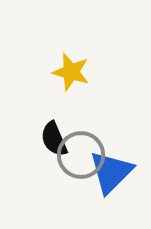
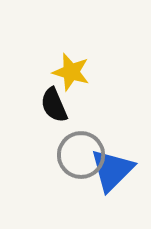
black semicircle: moved 34 px up
blue triangle: moved 1 px right, 2 px up
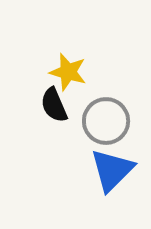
yellow star: moved 3 px left
gray circle: moved 25 px right, 34 px up
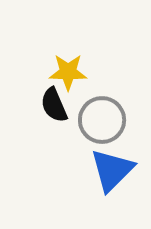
yellow star: rotated 15 degrees counterclockwise
gray circle: moved 4 px left, 1 px up
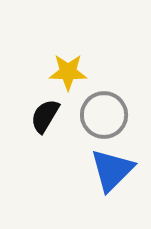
black semicircle: moved 9 px left, 11 px down; rotated 54 degrees clockwise
gray circle: moved 2 px right, 5 px up
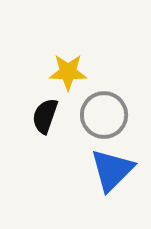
black semicircle: rotated 12 degrees counterclockwise
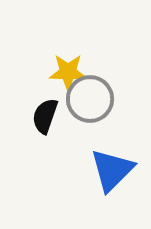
gray circle: moved 14 px left, 16 px up
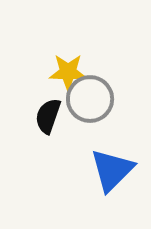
black semicircle: moved 3 px right
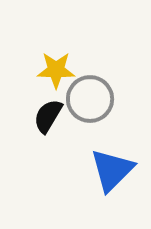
yellow star: moved 12 px left, 2 px up
black semicircle: rotated 12 degrees clockwise
